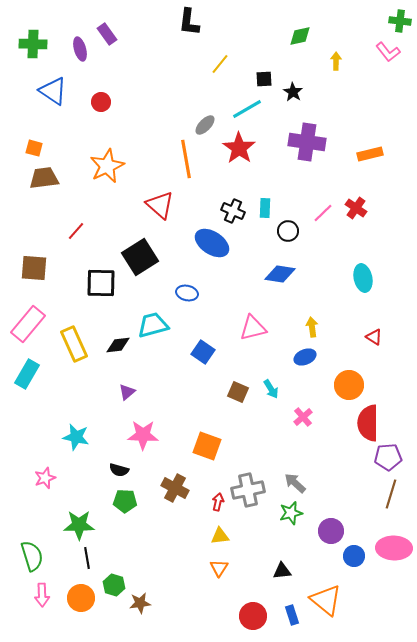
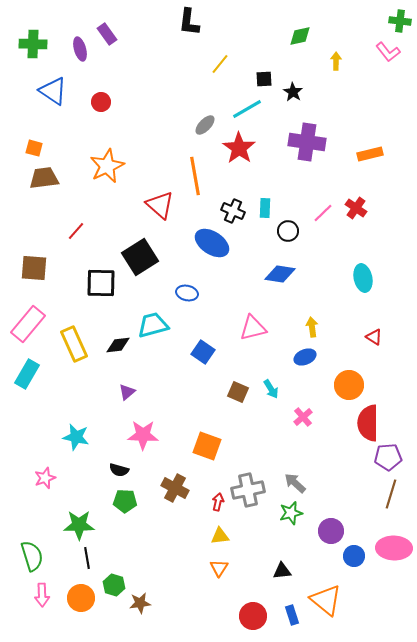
orange line at (186, 159): moved 9 px right, 17 px down
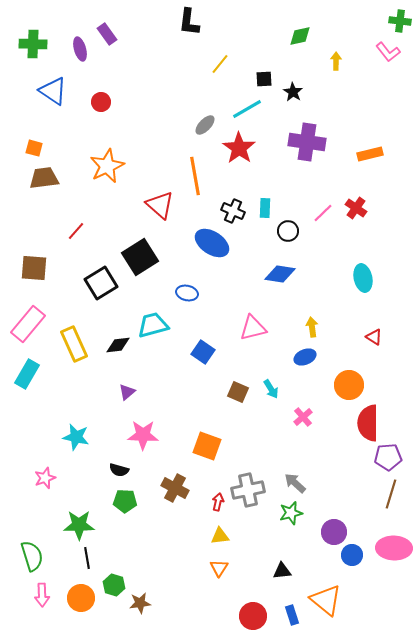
black square at (101, 283): rotated 32 degrees counterclockwise
purple circle at (331, 531): moved 3 px right, 1 px down
blue circle at (354, 556): moved 2 px left, 1 px up
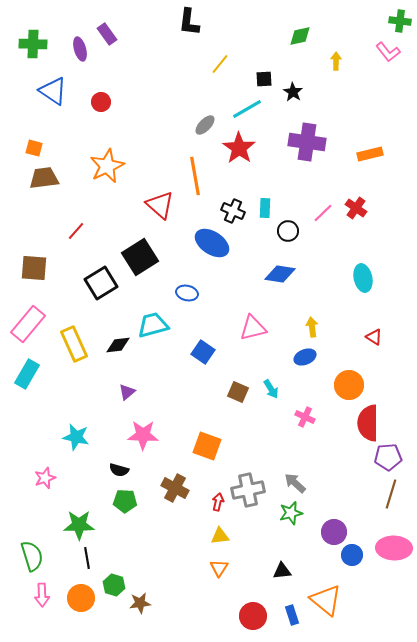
pink cross at (303, 417): moved 2 px right; rotated 24 degrees counterclockwise
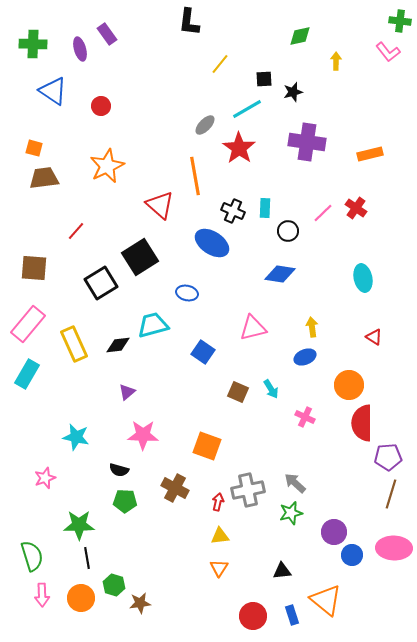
black star at (293, 92): rotated 24 degrees clockwise
red circle at (101, 102): moved 4 px down
red semicircle at (368, 423): moved 6 px left
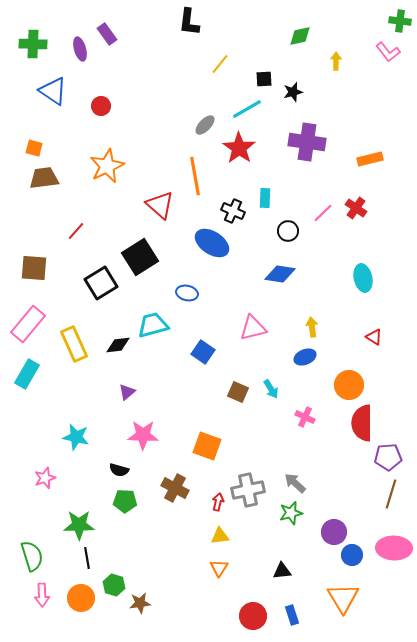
orange rectangle at (370, 154): moved 5 px down
cyan rectangle at (265, 208): moved 10 px up
orange triangle at (326, 600): moved 17 px right, 2 px up; rotated 20 degrees clockwise
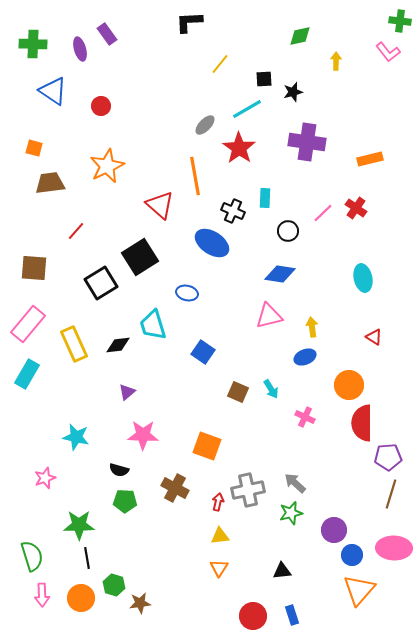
black L-shape at (189, 22): rotated 80 degrees clockwise
brown trapezoid at (44, 178): moved 6 px right, 5 px down
cyan trapezoid at (153, 325): rotated 92 degrees counterclockwise
pink triangle at (253, 328): moved 16 px right, 12 px up
purple circle at (334, 532): moved 2 px up
orange triangle at (343, 598): moved 16 px right, 8 px up; rotated 12 degrees clockwise
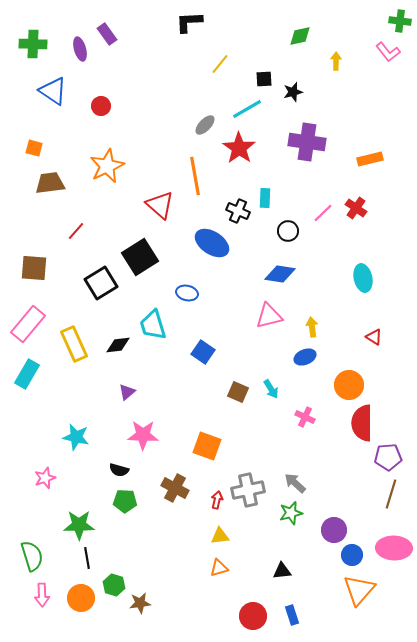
black cross at (233, 211): moved 5 px right
red arrow at (218, 502): moved 1 px left, 2 px up
orange triangle at (219, 568): rotated 42 degrees clockwise
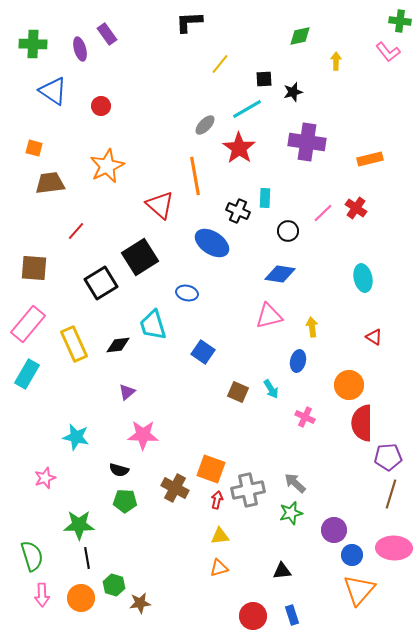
blue ellipse at (305, 357): moved 7 px left, 4 px down; rotated 55 degrees counterclockwise
orange square at (207, 446): moved 4 px right, 23 px down
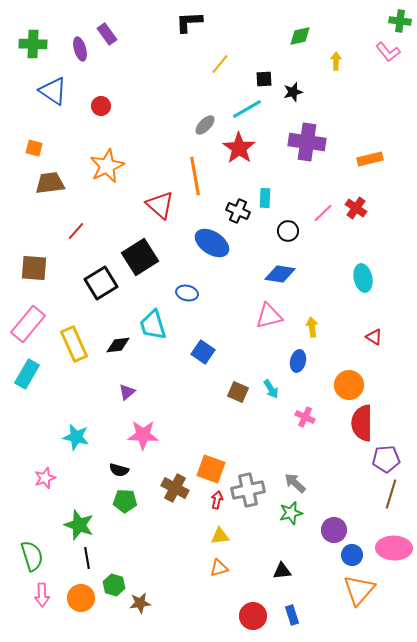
purple pentagon at (388, 457): moved 2 px left, 2 px down
green star at (79, 525): rotated 20 degrees clockwise
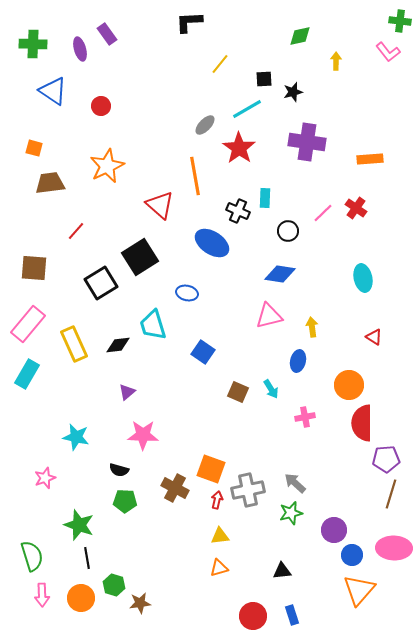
orange rectangle at (370, 159): rotated 10 degrees clockwise
pink cross at (305, 417): rotated 36 degrees counterclockwise
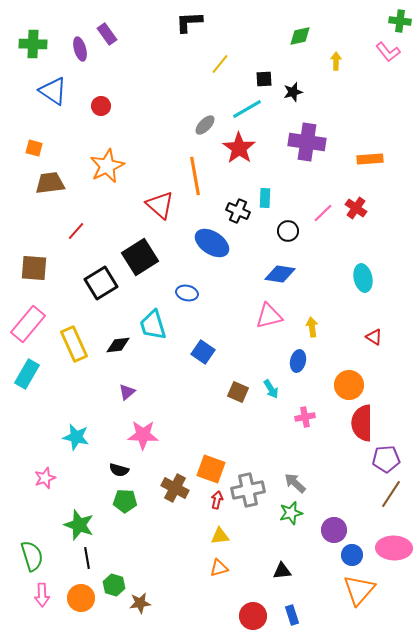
brown line at (391, 494): rotated 16 degrees clockwise
